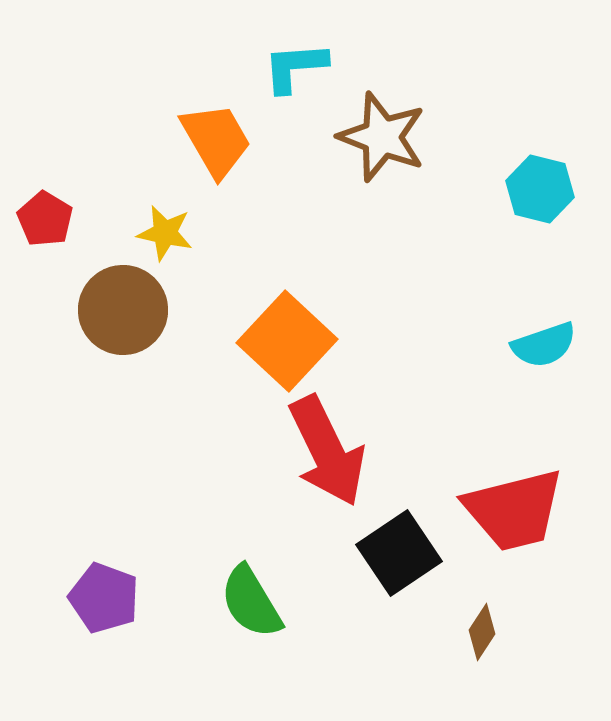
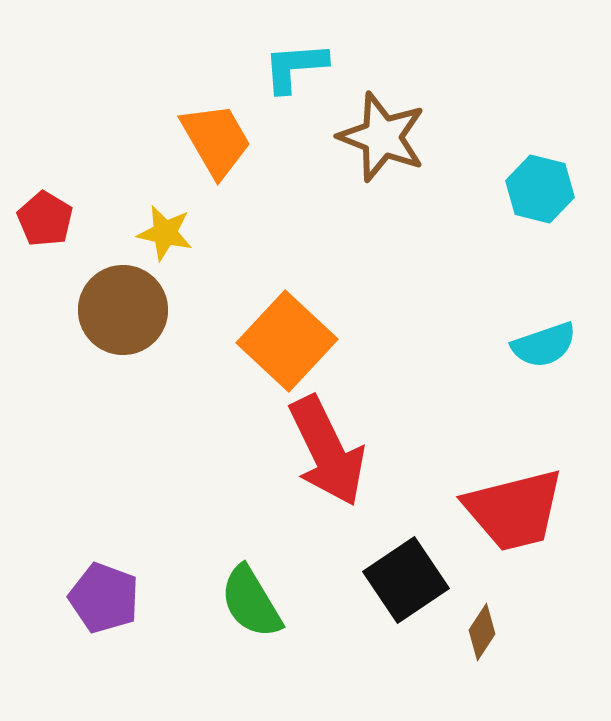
black square: moved 7 px right, 27 px down
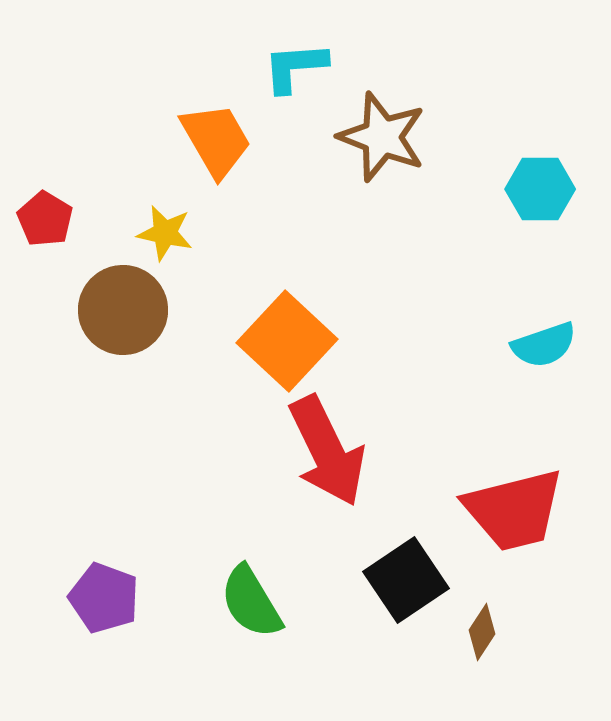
cyan hexagon: rotated 14 degrees counterclockwise
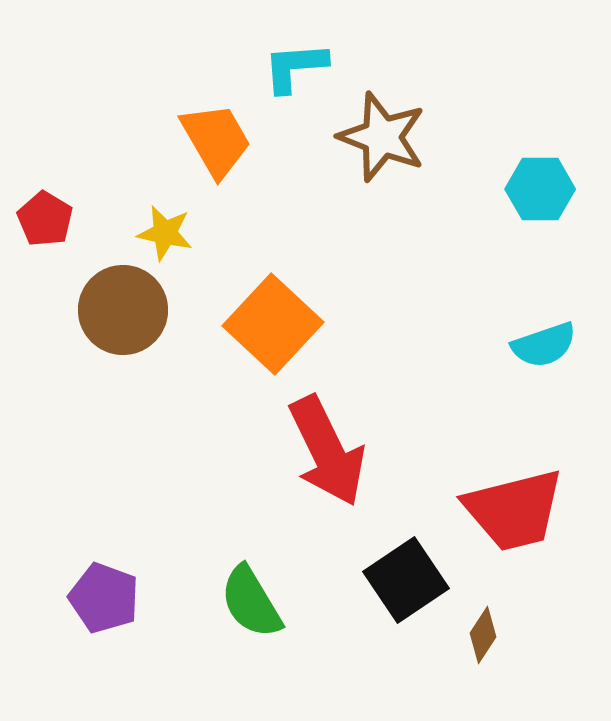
orange square: moved 14 px left, 17 px up
brown diamond: moved 1 px right, 3 px down
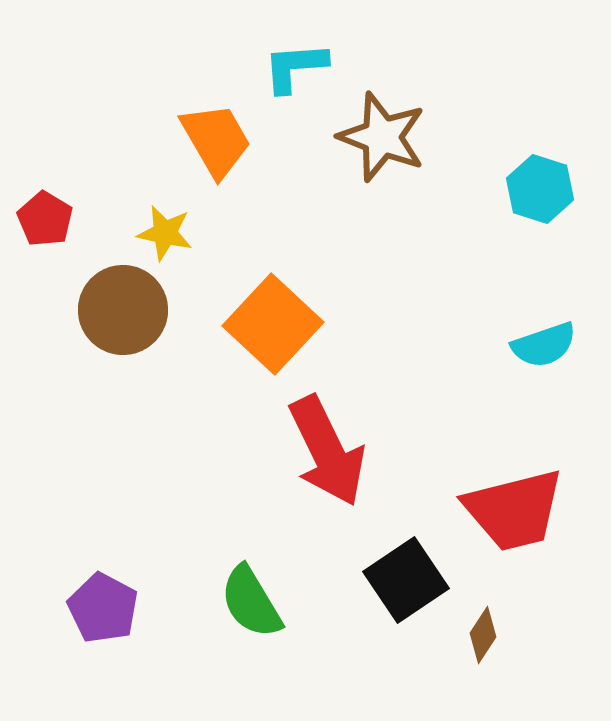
cyan hexagon: rotated 18 degrees clockwise
purple pentagon: moved 1 px left, 10 px down; rotated 8 degrees clockwise
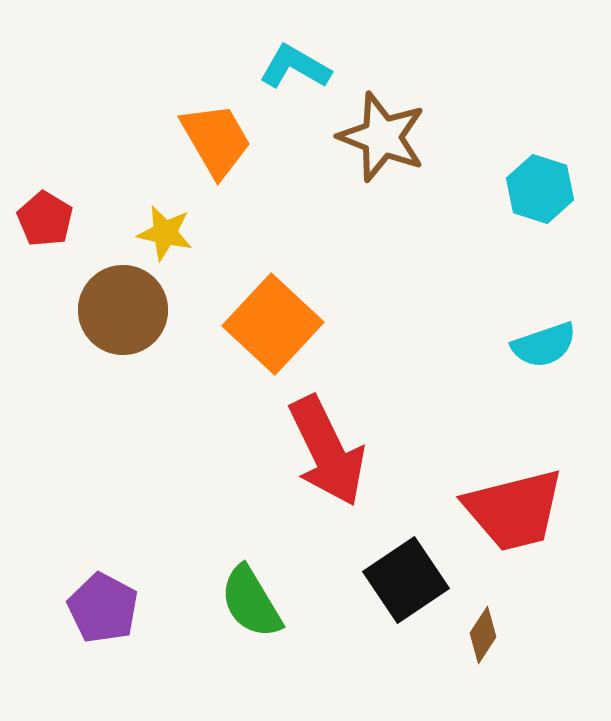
cyan L-shape: rotated 34 degrees clockwise
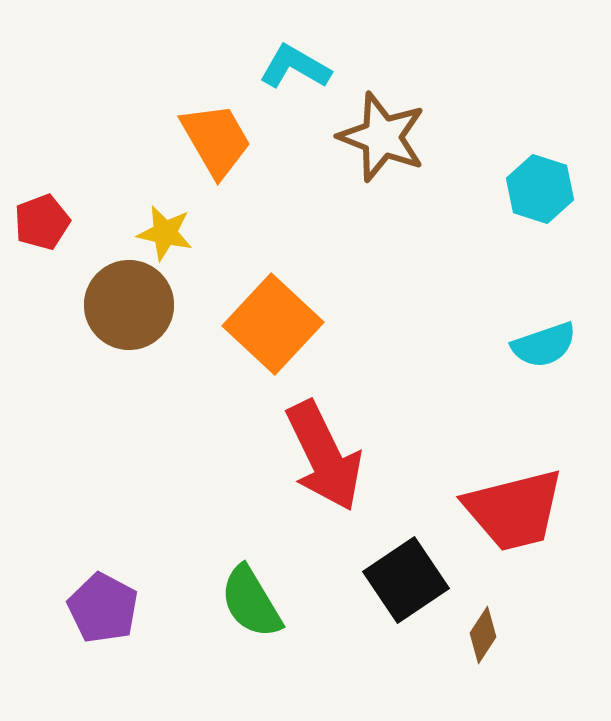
red pentagon: moved 3 px left, 3 px down; rotated 20 degrees clockwise
brown circle: moved 6 px right, 5 px up
red arrow: moved 3 px left, 5 px down
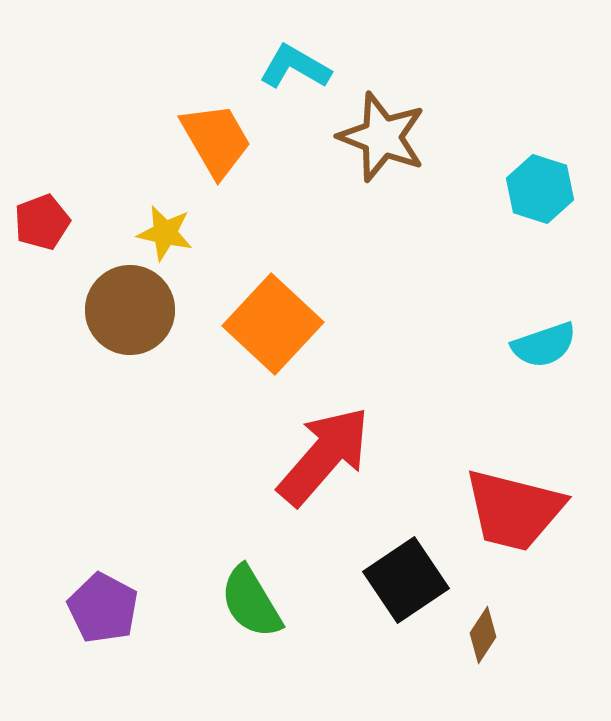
brown circle: moved 1 px right, 5 px down
red arrow: rotated 113 degrees counterclockwise
red trapezoid: rotated 28 degrees clockwise
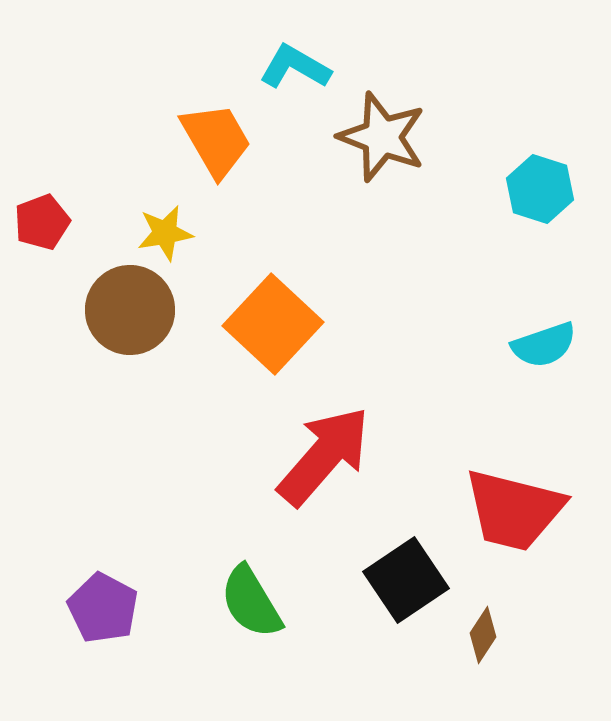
yellow star: rotated 22 degrees counterclockwise
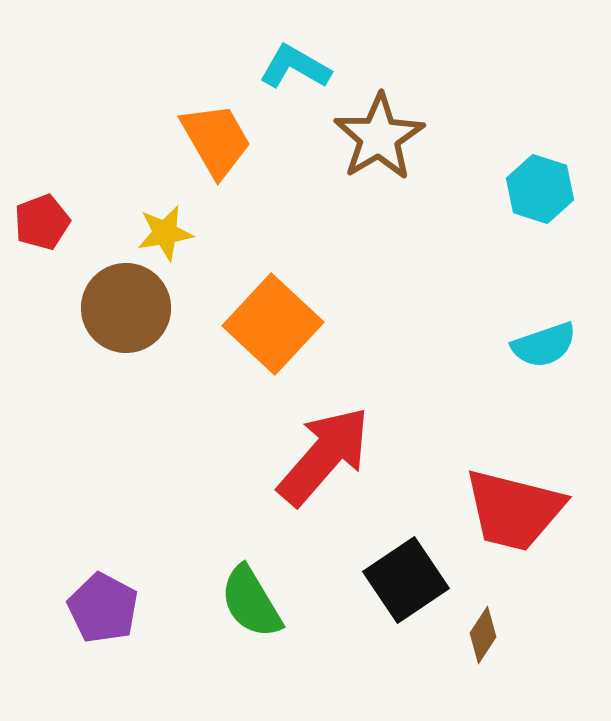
brown star: moved 3 px left; rotated 20 degrees clockwise
brown circle: moved 4 px left, 2 px up
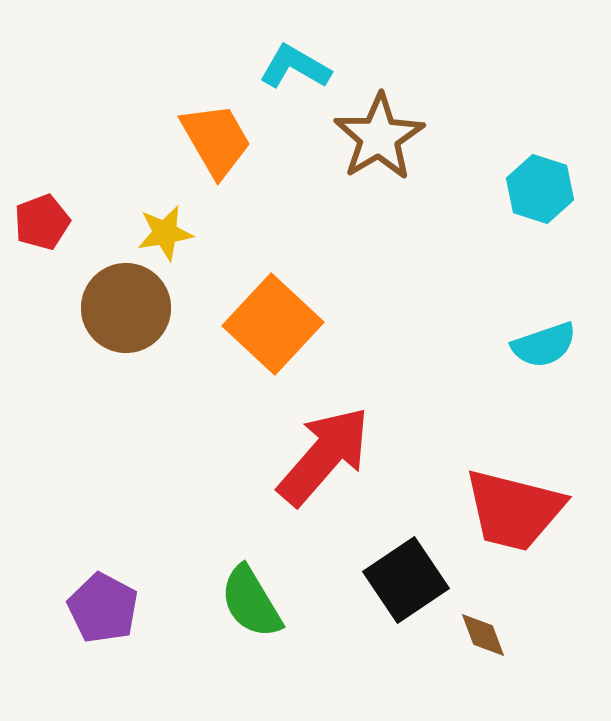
brown diamond: rotated 54 degrees counterclockwise
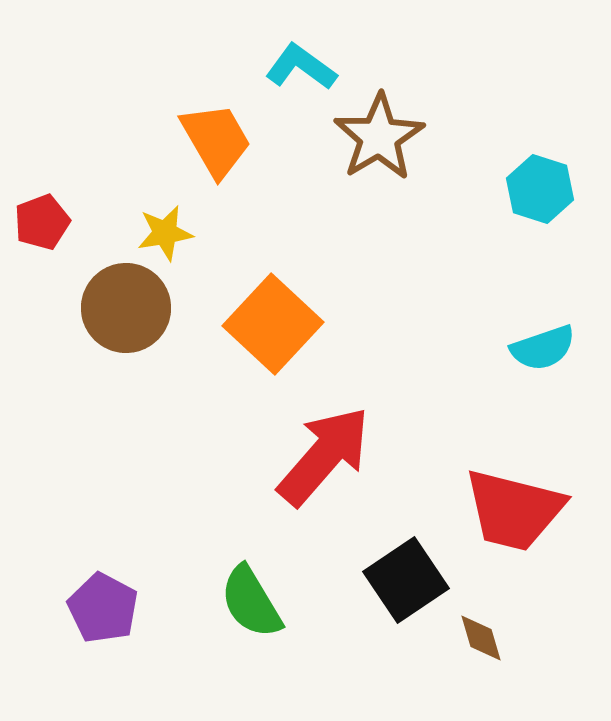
cyan L-shape: moved 6 px right; rotated 6 degrees clockwise
cyan semicircle: moved 1 px left, 3 px down
brown diamond: moved 2 px left, 3 px down; rotated 4 degrees clockwise
